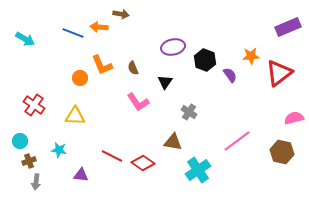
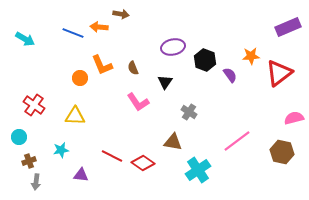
cyan circle: moved 1 px left, 4 px up
cyan star: moved 2 px right; rotated 21 degrees counterclockwise
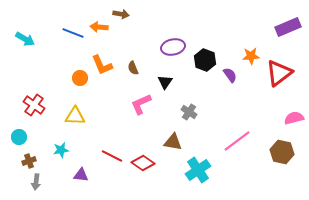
pink L-shape: moved 3 px right, 2 px down; rotated 100 degrees clockwise
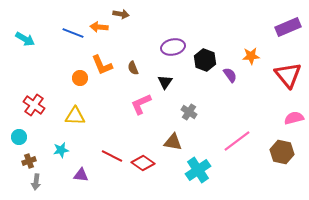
red triangle: moved 9 px right, 2 px down; rotated 32 degrees counterclockwise
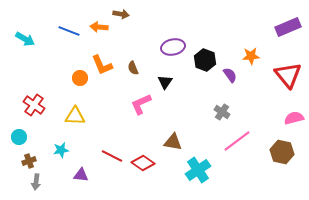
blue line: moved 4 px left, 2 px up
gray cross: moved 33 px right
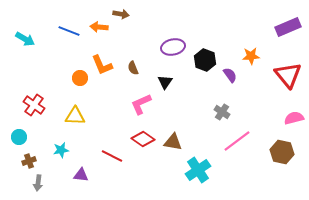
red diamond: moved 24 px up
gray arrow: moved 2 px right, 1 px down
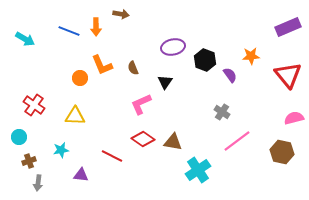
orange arrow: moved 3 px left; rotated 96 degrees counterclockwise
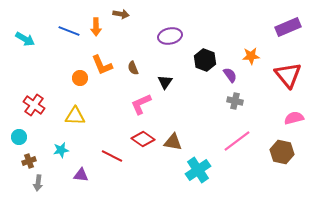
purple ellipse: moved 3 px left, 11 px up
gray cross: moved 13 px right, 11 px up; rotated 21 degrees counterclockwise
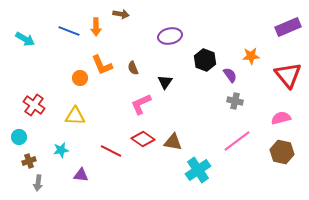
pink semicircle: moved 13 px left
red line: moved 1 px left, 5 px up
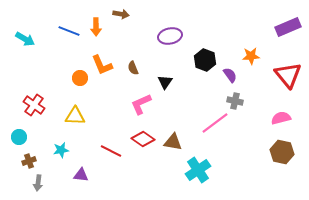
pink line: moved 22 px left, 18 px up
